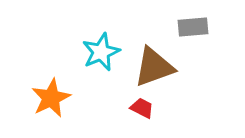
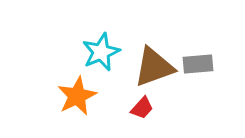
gray rectangle: moved 5 px right, 37 px down
orange star: moved 26 px right, 2 px up
red trapezoid: rotated 105 degrees clockwise
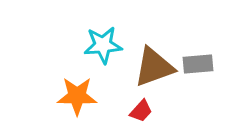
cyan star: moved 2 px right, 7 px up; rotated 18 degrees clockwise
orange star: rotated 27 degrees clockwise
red trapezoid: moved 1 px left, 3 px down
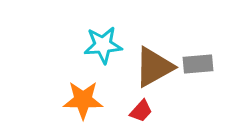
brown triangle: rotated 9 degrees counterclockwise
orange star: moved 6 px right, 4 px down
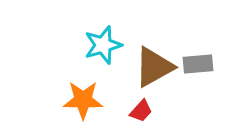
cyan star: rotated 12 degrees counterclockwise
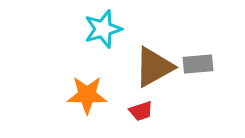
cyan star: moved 16 px up
orange star: moved 4 px right, 5 px up
red trapezoid: rotated 30 degrees clockwise
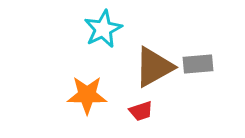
cyan star: rotated 9 degrees counterclockwise
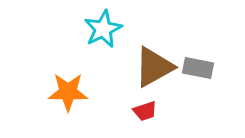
gray rectangle: moved 4 px down; rotated 16 degrees clockwise
orange star: moved 19 px left, 3 px up
red trapezoid: moved 4 px right
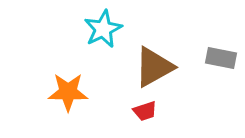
gray rectangle: moved 23 px right, 10 px up
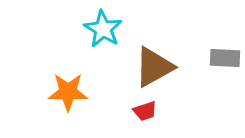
cyan star: rotated 15 degrees counterclockwise
gray rectangle: moved 4 px right; rotated 8 degrees counterclockwise
